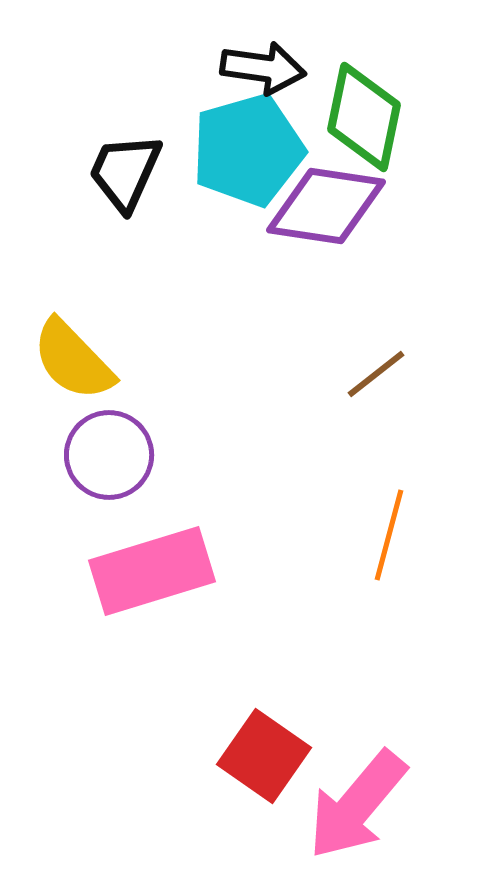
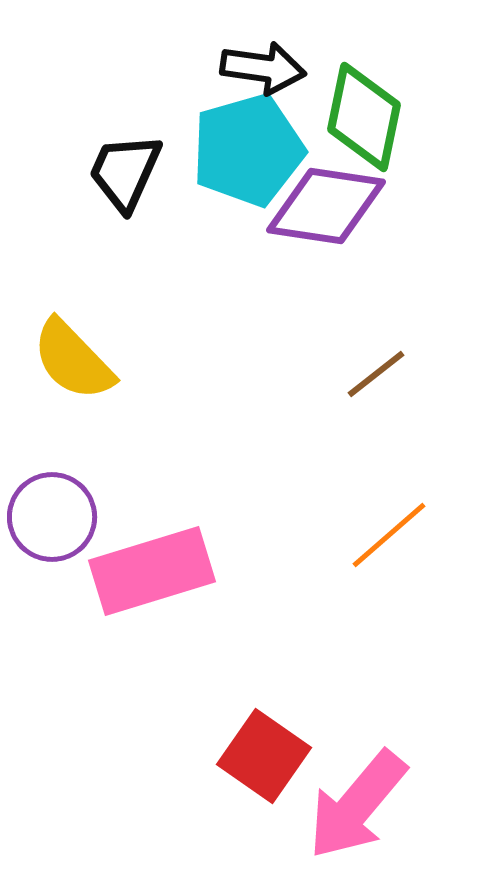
purple circle: moved 57 px left, 62 px down
orange line: rotated 34 degrees clockwise
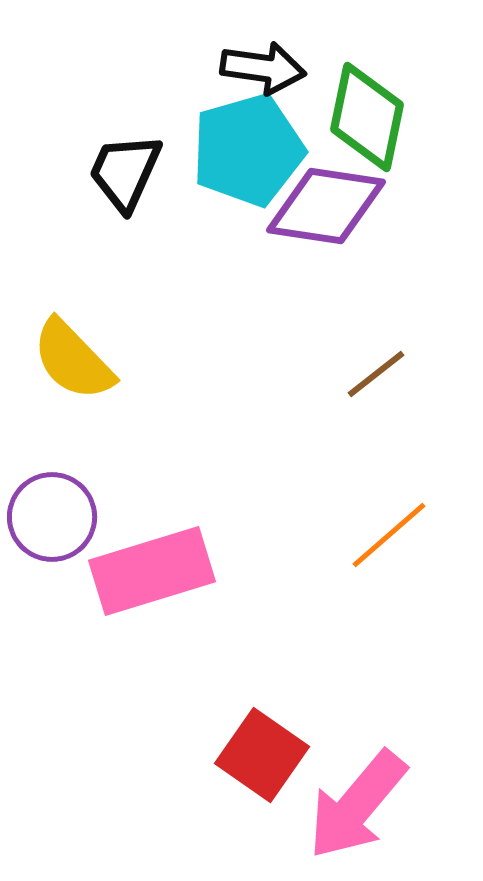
green diamond: moved 3 px right
red square: moved 2 px left, 1 px up
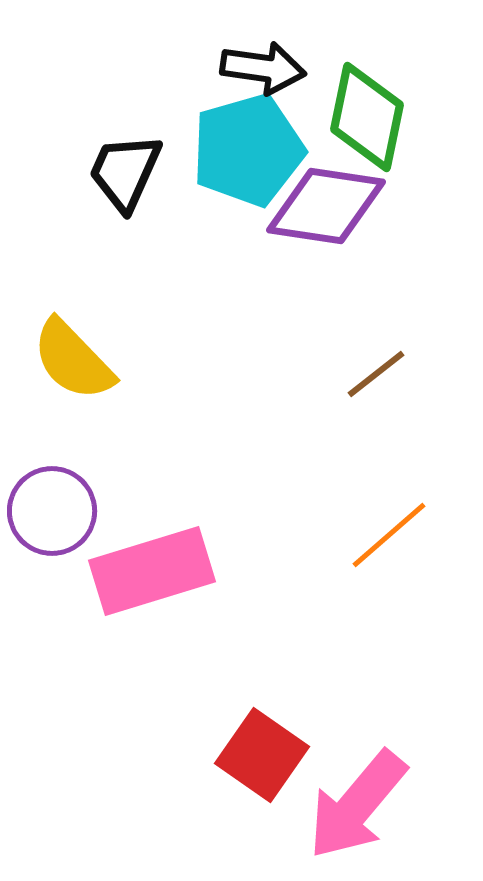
purple circle: moved 6 px up
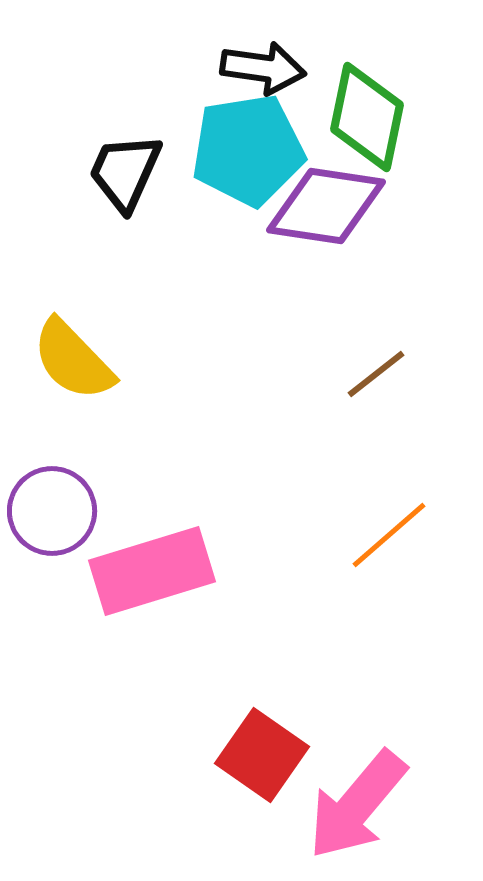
cyan pentagon: rotated 7 degrees clockwise
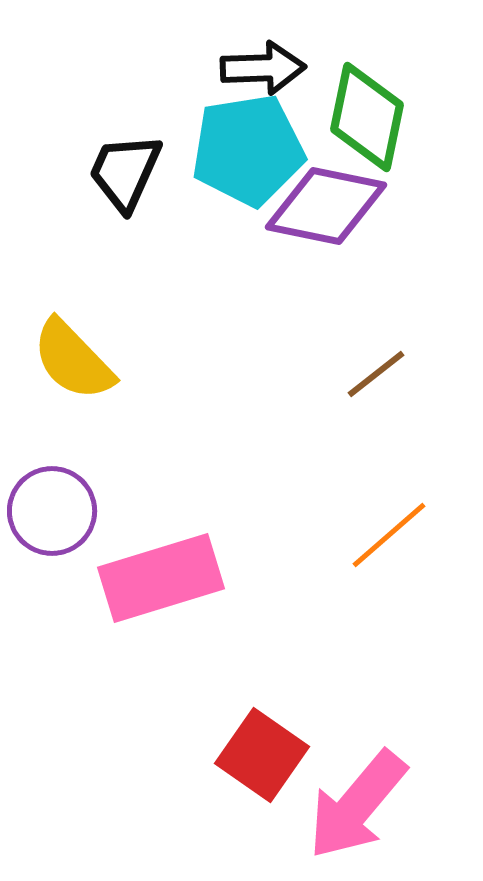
black arrow: rotated 10 degrees counterclockwise
purple diamond: rotated 3 degrees clockwise
pink rectangle: moved 9 px right, 7 px down
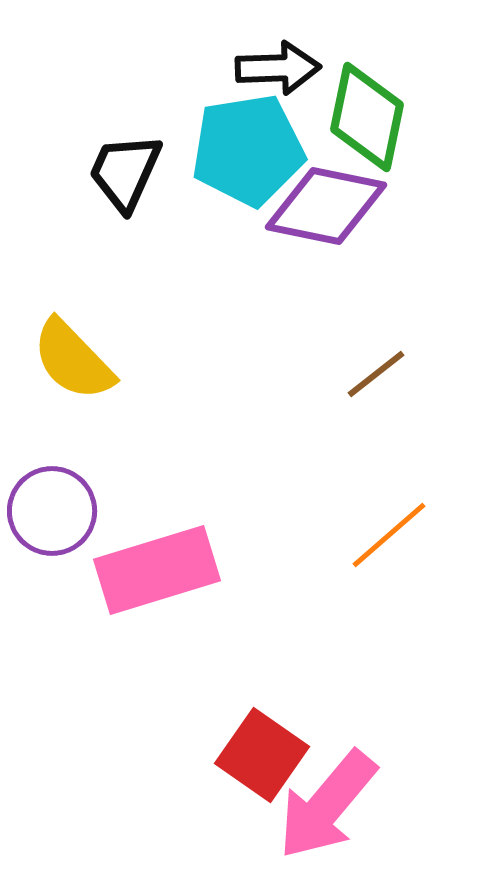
black arrow: moved 15 px right
pink rectangle: moved 4 px left, 8 px up
pink arrow: moved 30 px left
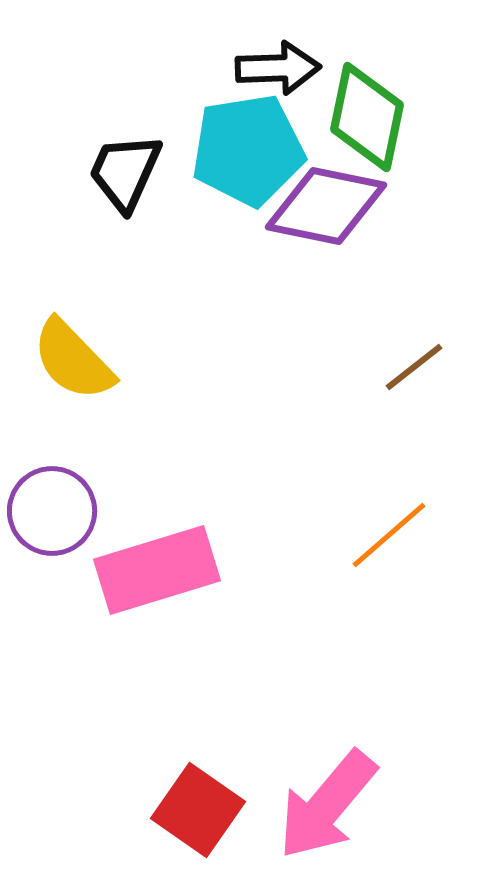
brown line: moved 38 px right, 7 px up
red square: moved 64 px left, 55 px down
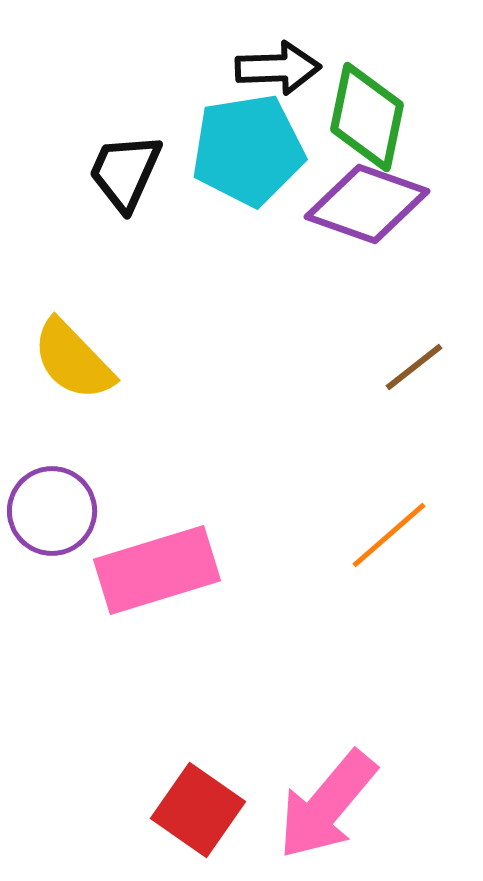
purple diamond: moved 41 px right, 2 px up; rotated 8 degrees clockwise
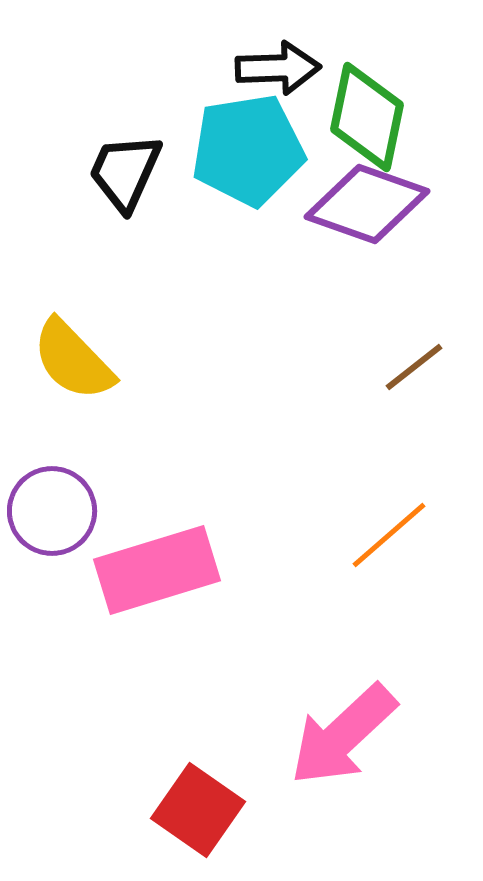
pink arrow: moved 16 px right, 70 px up; rotated 7 degrees clockwise
